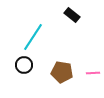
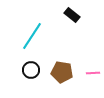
cyan line: moved 1 px left, 1 px up
black circle: moved 7 px right, 5 px down
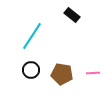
brown pentagon: moved 2 px down
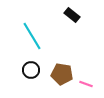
cyan line: rotated 64 degrees counterclockwise
pink line: moved 7 px left, 11 px down; rotated 24 degrees clockwise
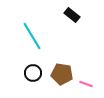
black circle: moved 2 px right, 3 px down
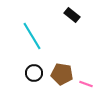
black circle: moved 1 px right
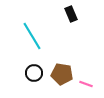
black rectangle: moved 1 px left, 1 px up; rotated 28 degrees clockwise
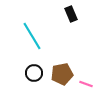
brown pentagon: rotated 20 degrees counterclockwise
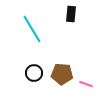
black rectangle: rotated 28 degrees clockwise
cyan line: moved 7 px up
brown pentagon: rotated 15 degrees clockwise
